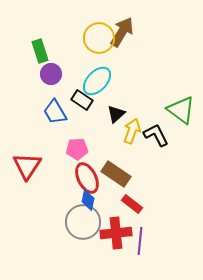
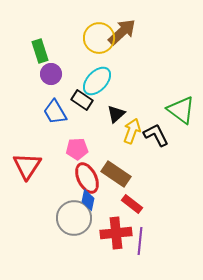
brown arrow: rotated 16 degrees clockwise
gray circle: moved 9 px left, 4 px up
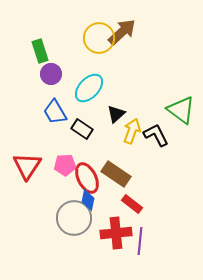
cyan ellipse: moved 8 px left, 7 px down
black rectangle: moved 29 px down
pink pentagon: moved 12 px left, 16 px down
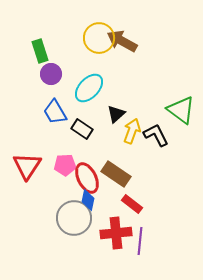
brown arrow: moved 9 px down; rotated 108 degrees counterclockwise
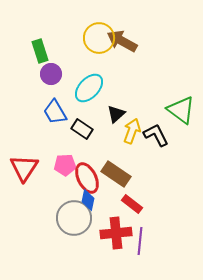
red triangle: moved 3 px left, 2 px down
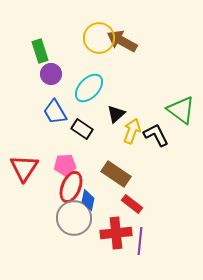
red ellipse: moved 16 px left, 9 px down; rotated 48 degrees clockwise
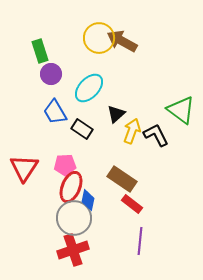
brown rectangle: moved 6 px right, 5 px down
red cross: moved 43 px left, 17 px down; rotated 12 degrees counterclockwise
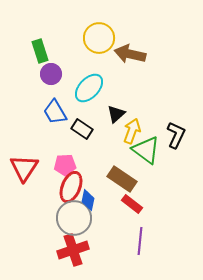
brown arrow: moved 8 px right, 13 px down; rotated 16 degrees counterclockwise
green triangle: moved 35 px left, 40 px down
black L-shape: moved 20 px right; rotated 52 degrees clockwise
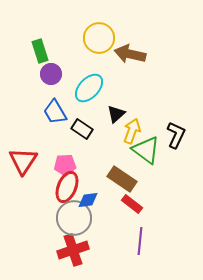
red triangle: moved 1 px left, 7 px up
red ellipse: moved 4 px left
blue diamond: rotated 70 degrees clockwise
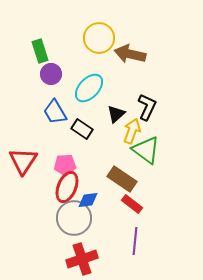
black L-shape: moved 29 px left, 28 px up
purple line: moved 5 px left
red cross: moved 9 px right, 9 px down
